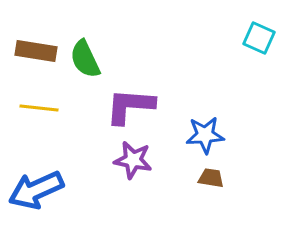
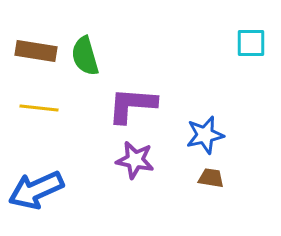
cyan square: moved 8 px left, 5 px down; rotated 24 degrees counterclockwise
green semicircle: moved 3 px up; rotated 9 degrees clockwise
purple L-shape: moved 2 px right, 1 px up
blue star: rotated 9 degrees counterclockwise
purple star: moved 2 px right
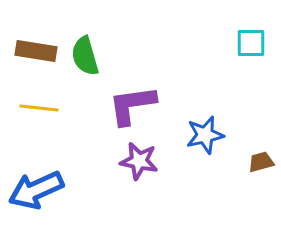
purple L-shape: rotated 12 degrees counterclockwise
purple star: moved 4 px right, 1 px down
brown trapezoid: moved 50 px right, 16 px up; rotated 24 degrees counterclockwise
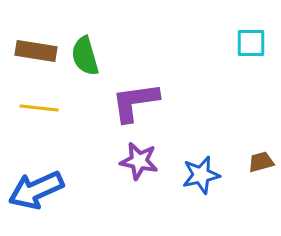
purple L-shape: moved 3 px right, 3 px up
blue star: moved 4 px left, 40 px down
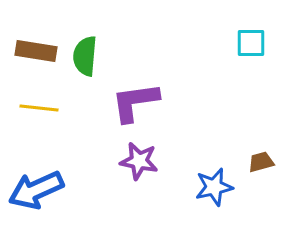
green semicircle: rotated 21 degrees clockwise
blue star: moved 13 px right, 12 px down
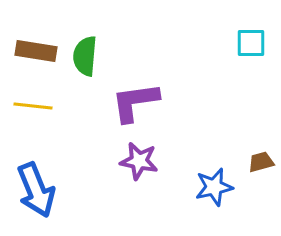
yellow line: moved 6 px left, 2 px up
blue arrow: rotated 88 degrees counterclockwise
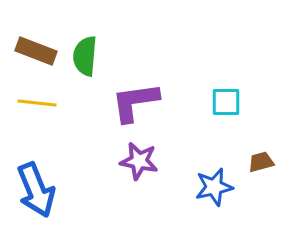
cyan square: moved 25 px left, 59 px down
brown rectangle: rotated 12 degrees clockwise
yellow line: moved 4 px right, 3 px up
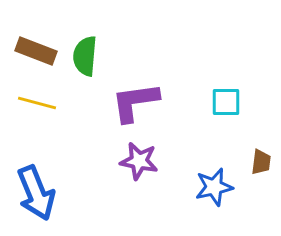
yellow line: rotated 9 degrees clockwise
brown trapezoid: rotated 112 degrees clockwise
blue arrow: moved 3 px down
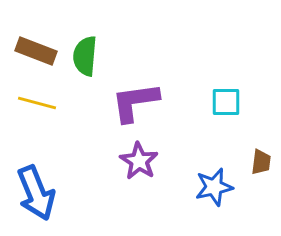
purple star: rotated 21 degrees clockwise
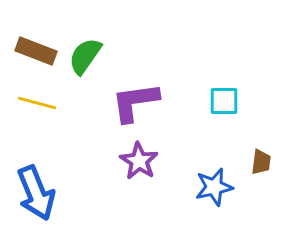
green semicircle: rotated 30 degrees clockwise
cyan square: moved 2 px left, 1 px up
